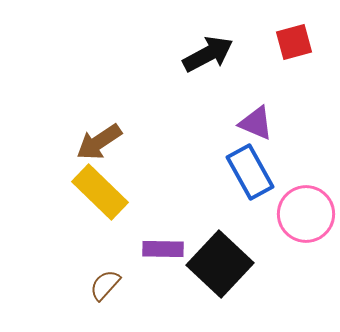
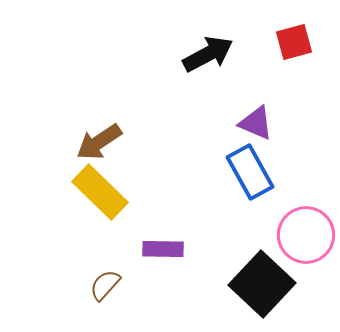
pink circle: moved 21 px down
black square: moved 42 px right, 20 px down
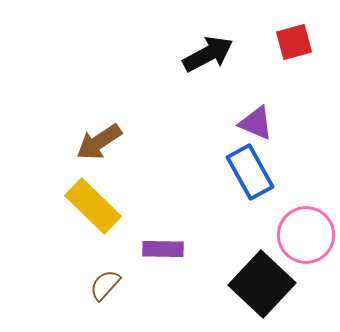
yellow rectangle: moved 7 px left, 14 px down
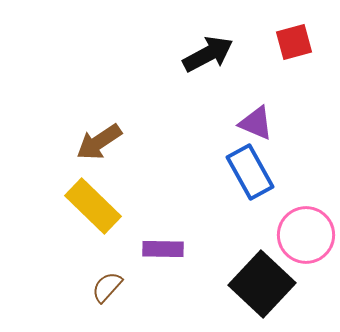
brown semicircle: moved 2 px right, 2 px down
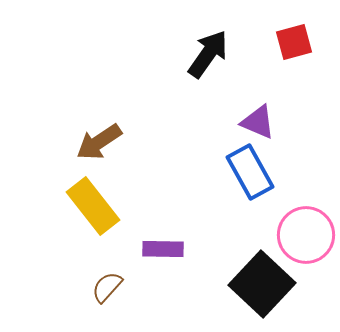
black arrow: rotated 27 degrees counterclockwise
purple triangle: moved 2 px right, 1 px up
yellow rectangle: rotated 8 degrees clockwise
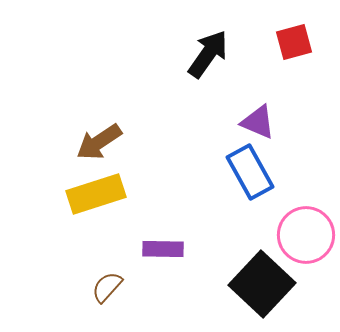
yellow rectangle: moved 3 px right, 12 px up; rotated 70 degrees counterclockwise
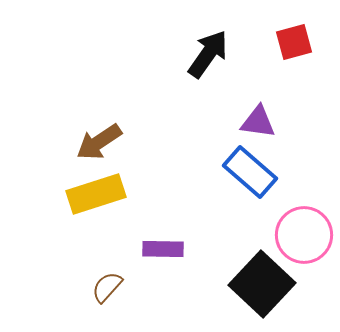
purple triangle: rotated 15 degrees counterclockwise
blue rectangle: rotated 20 degrees counterclockwise
pink circle: moved 2 px left
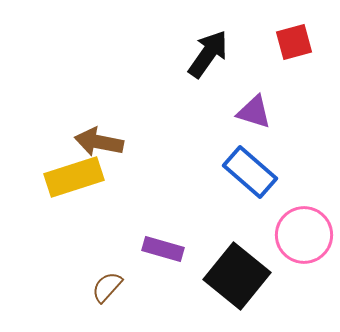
purple triangle: moved 4 px left, 10 px up; rotated 9 degrees clockwise
brown arrow: rotated 45 degrees clockwise
yellow rectangle: moved 22 px left, 17 px up
purple rectangle: rotated 15 degrees clockwise
black square: moved 25 px left, 8 px up; rotated 4 degrees counterclockwise
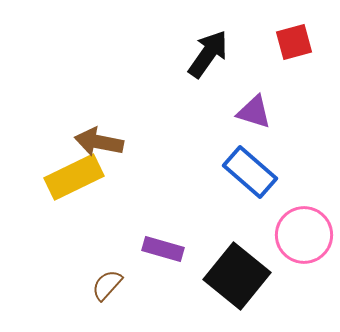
yellow rectangle: rotated 8 degrees counterclockwise
brown semicircle: moved 2 px up
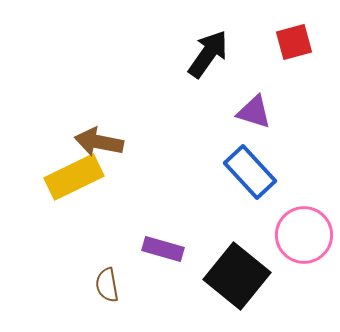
blue rectangle: rotated 6 degrees clockwise
brown semicircle: rotated 52 degrees counterclockwise
